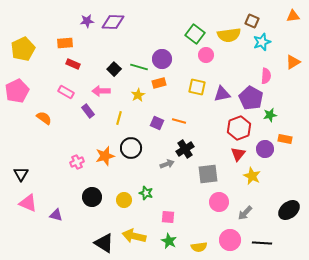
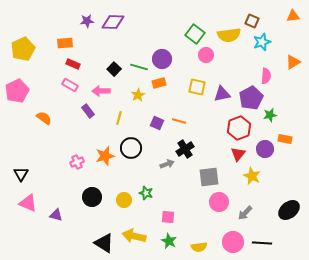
pink rectangle at (66, 92): moved 4 px right, 7 px up
purple pentagon at (251, 98): rotated 15 degrees clockwise
gray square at (208, 174): moved 1 px right, 3 px down
pink circle at (230, 240): moved 3 px right, 2 px down
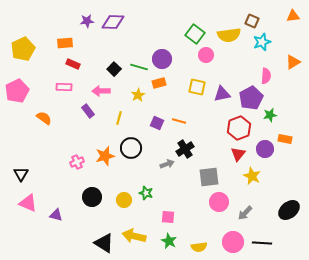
pink rectangle at (70, 85): moved 6 px left, 2 px down; rotated 28 degrees counterclockwise
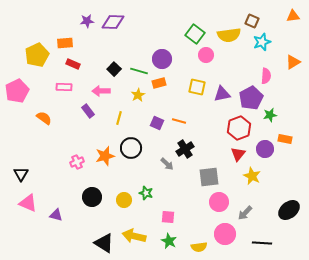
yellow pentagon at (23, 49): moved 14 px right, 6 px down
green line at (139, 67): moved 4 px down
gray arrow at (167, 164): rotated 64 degrees clockwise
pink circle at (233, 242): moved 8 px left, 8 px up
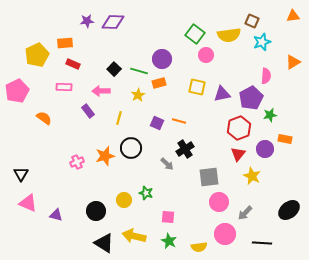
black circle at (92, 197): moved 4 px right, 14 px down
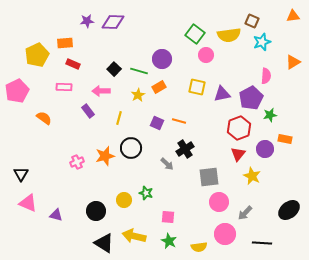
orange rectangle at (159, 83): moved 4 px down; rotated 16 degrees counterclockwise
